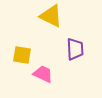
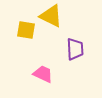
yellow square: moved 4 px right, 25 px up
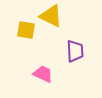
purple trapezoid: moved 2 px down
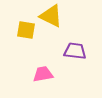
purple trapezoid: rotated 80 degrees counterclockwise
pink trapezoid: rotated 35 degrees counterclockwise
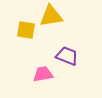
yellow triangle: rotated 35 degrees counterclockwise
purple trapezoid: moved 8 px left, 5 px down; rotated 15 degrees clockwise
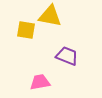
yellow triangle: moved 1 px left; rotated 20 degrees clockwise
pink trapezoid: moved 3 px left, 8 px down
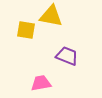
yellow triangle: moved 1 px right
pink trapezoid: moved 1 px right, 1 px down
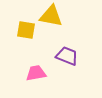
pink trapezoid: moved 5 px left, 10 px up
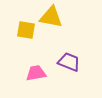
yellow triangle: moved 1 px down
purple trapezoid: moved 2 px right, 6 px down
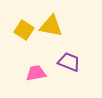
yellow triangle: moved 9 px down
yellow square: moved 2 px left; rotated 24 degrees clockwise
